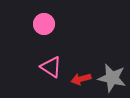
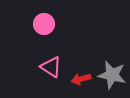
gray star: moved 3 px up
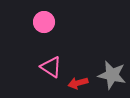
pink circle: moved 2 px up
red arrow: moved 3 px left, 4 px down
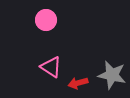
pink circle: moved 2 px right, 2 px up
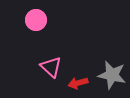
pink circle: moved 10 px left
pink triangle: rotated 10 degrees clockwise
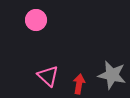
pink triangle: moved 3 px left, 9 px down
red arrow: moved 1 px right, 1 px down; rotated 114 degrees clockwise
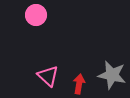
pink circle: moved 5 px up
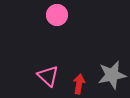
pink circle: moved 21 px right
gray star: rotated 24 degrees counterclockwise
